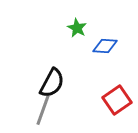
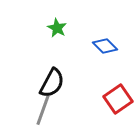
green star: moved 20 px left
blue diamond: rotated 40 degrees clockwise
red square: moved 1 px right, 1 px up
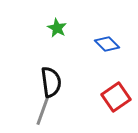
blue diamond: moved 2 px right, 2 px up
black semicircle: moved 1 px left, 1 px up; rotated 36 degrees counterclockwise
red square: moved 2 px left, 2 px up
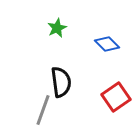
green star: rotated 18 degrees clockwise
black semicircle: moved 10 px right
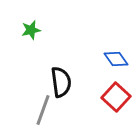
green star: moved 26 px left, 2 px down; rotated 12 degrees clockwise
blue diamond: moved 9 px right, 15 px down; rotated 10 degrees clockwise
red square: rotated 12 degrees counterclockwise
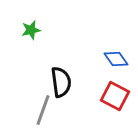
red square: moved 1 px left, 1 px up; rotated 16 degrees counterclockwise
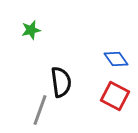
gray line: moved 3 px left
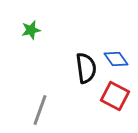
black semicircle: moved 25 px right, 14 px up
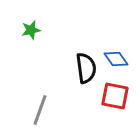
red square: rotated 16 degrees counterclockwise
